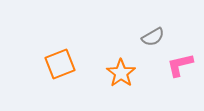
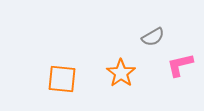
orange square: moved 2 px right, 15 px down; rotated 28 degrees clockwise
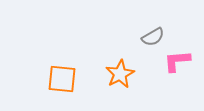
pink L-shape: moved 3 px left, 4 px up; rotated 8 degrees clockwise
orange star: moved 1 px left, 1 px down; rotated 8 degrees clockwise
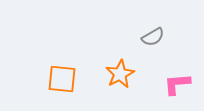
pink L-shape: moved 23 px down
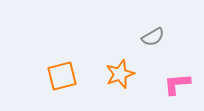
orange star: rotated 8 degrees clockwise
orange square: moved 3 px up; rotated 20 degrees counterclockwise
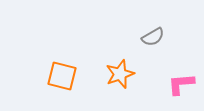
orange square: rotated 28 degrees clockwise
pink L-shape: moved 4 px right
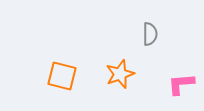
gray semicircle: moved 3 px left, 3 px up; rotated 60 degrees counterclockwise
